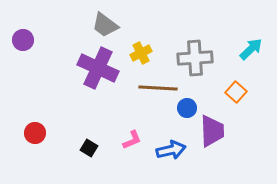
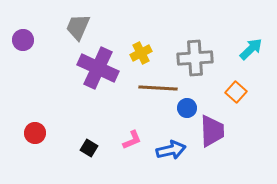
gray trapezoid: moved 27 px left, 2 px down; rotated 76 degrees clockwise
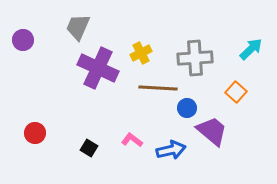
purple trapezoid: rotated 48 degrees counterclockwise
pink L-shape: rotated 120 degrees counterclockwise
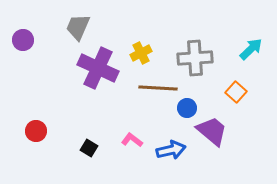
red circle: moved 1 px right, 2 px up
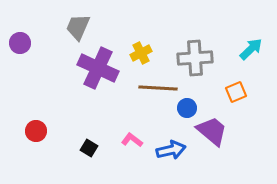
purple circle: moved 3 px left, 3 px down
orange square: rotated 25 degrees clockwise
